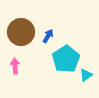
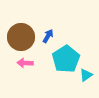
brown circle: moved 5 px down
pink arrow: moved 10 px right, 3 px up; rotated 84 degrees counterclockwise
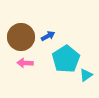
blue arrow: rotated 32 degrees clockwise
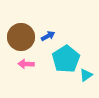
pink arrow: moved 1 px right, 1 px down
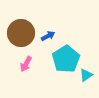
brown circle: moved 4 px up
pink arrow: rotated 63 degrees counterclockwise
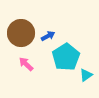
cyan pentagon: moved 2 px up
pink arrow: rotated 105 degrees clockwise
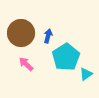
blue arrow: rotated 48 degrees counterclockwise
cyan triangle: moved 1 px up
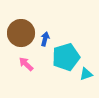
blue arrow: moved 3 px left, 3 px down
cyan pentagon: rotated 16 degrees clockwise
cyan triangle: rotated 16 degrees clockwise
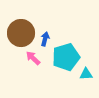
pink arrow: moved 7 px right, 6 px up
cyan triangle: rotated 16 degrees clockwise
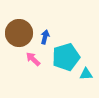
brown circle: moved 2 px left
blue arrow: moved 2 px up
pink arrow: moved 1 px down
